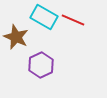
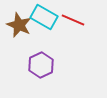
brown star: moved 3 px right, 12 px up
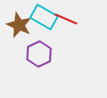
red line: moved 7 px left, 1 px up
purple hexagon: moved 2 px left, 11 px up
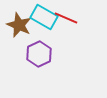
red line: moved 1 px up
